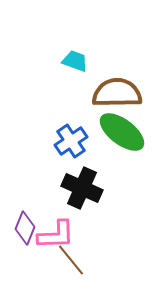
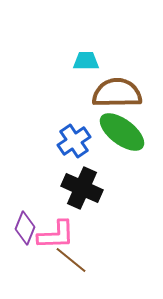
cyan trapezoid: moved 11 px right; rotated 20 degrees counterclockwise
blue cross: moved 3 px right
brown line: rotated 12 degrees counterclockwise
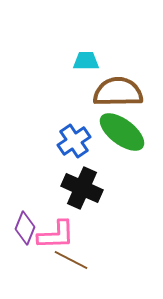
brown semicircle: moved 1 px right, 1 px up
brown line: rotated 12 degrees counterclockwise
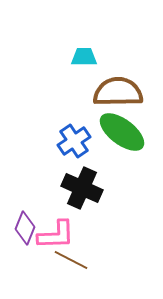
cyan trapezoid: moved 2 px left, 4 px up
